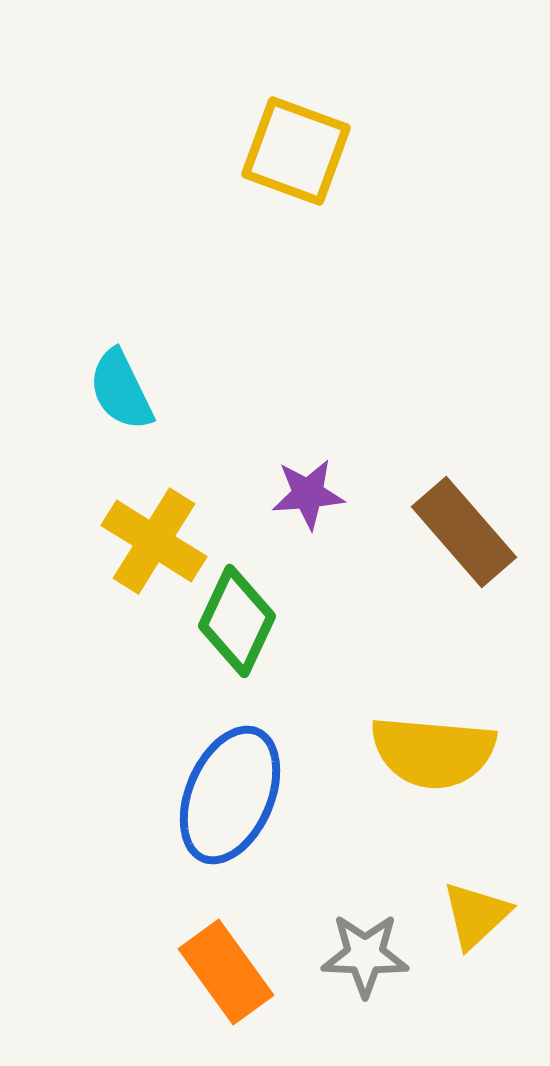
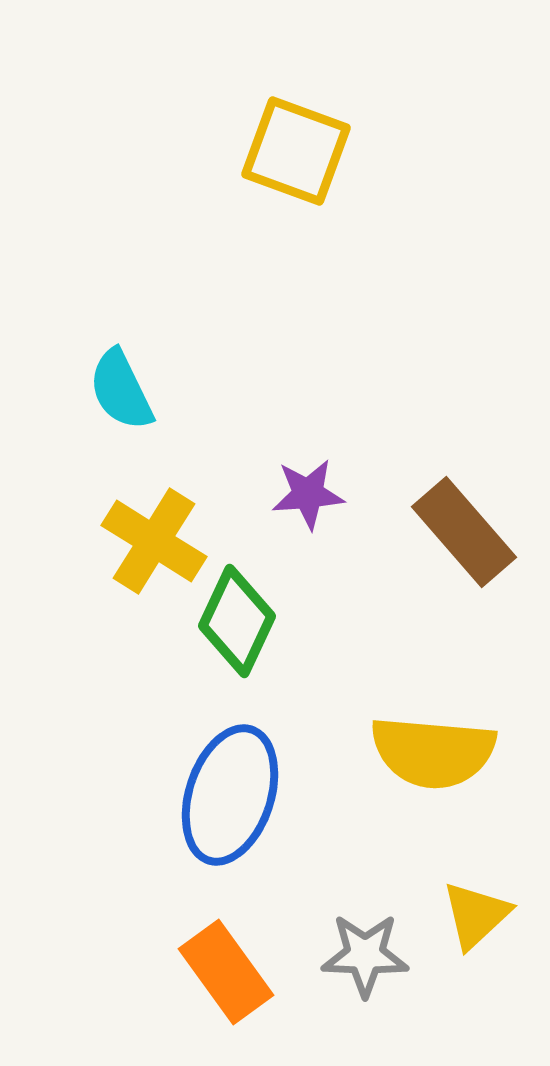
blue ellipse: rotated 5 degrees counterclockwise
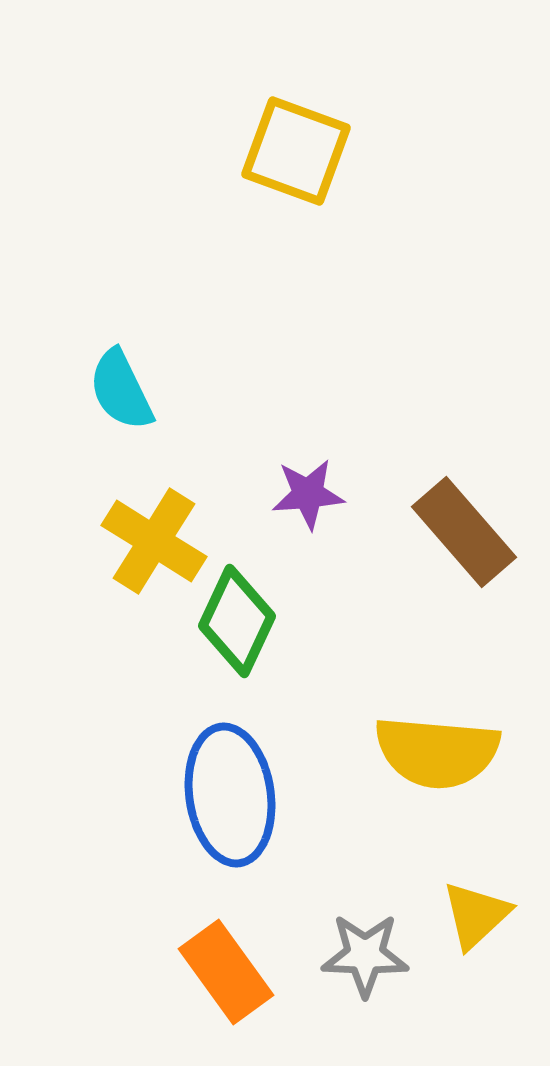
yellow semicircle: moved 4 px right
blue ellipse: rotated 26 degrees counterclockwise
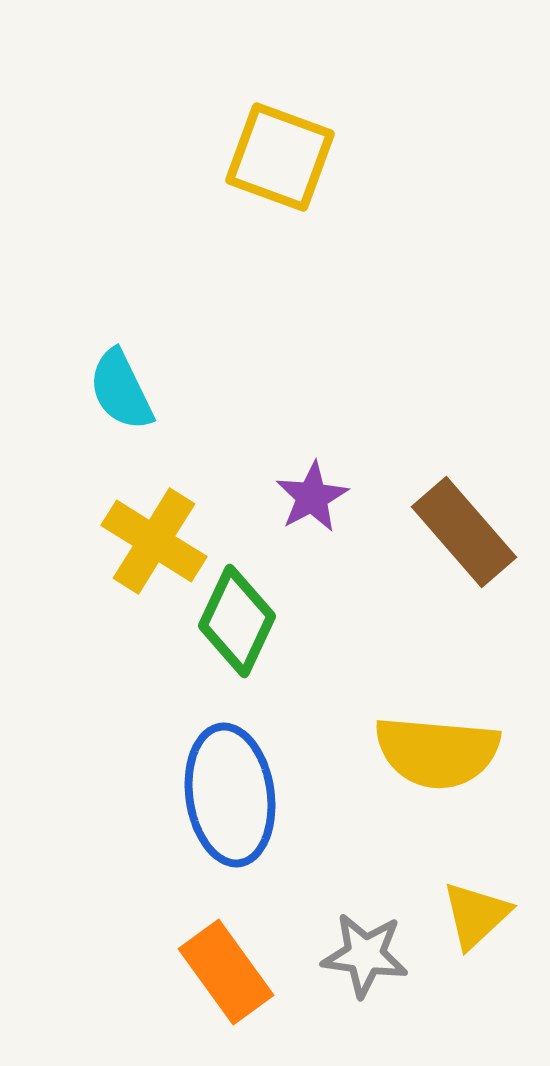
yellow square: moved 16 px left, 6 px down
purple star: moved 4 px right, 3 px down; rotated 24 degrees counterclockwise
gray star: rotated 6 degrees clockwise
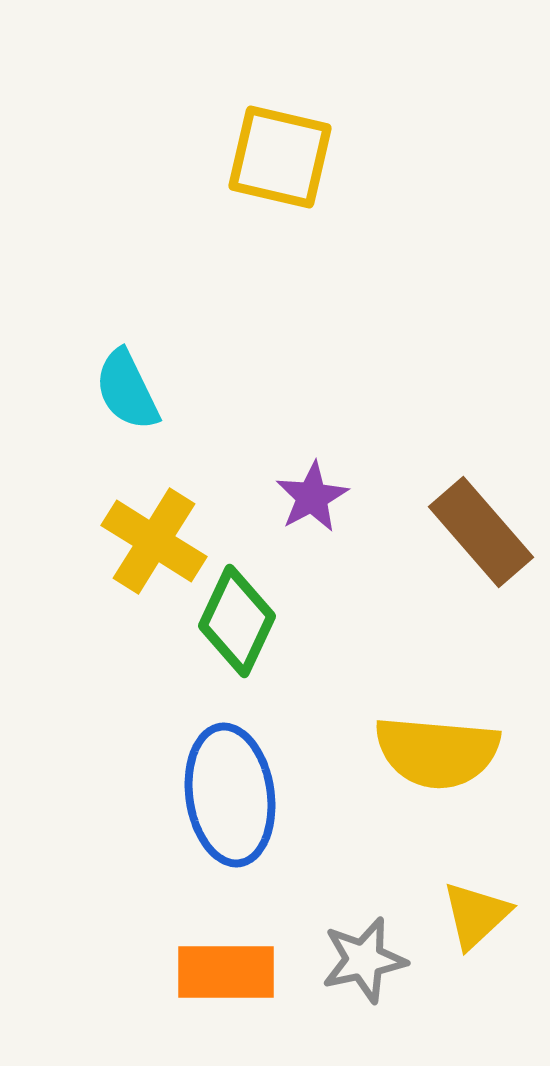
yellow square: rotated 7 degrees counterclockwise
cyan semicircle: moved 6 px right
brown rectangle: moved 17 px right
gray star: moved 1 px left, 5 px down; rotated 20 degrees counterclockwise
orange rectangle: rotated 54 degrees counterclockwise
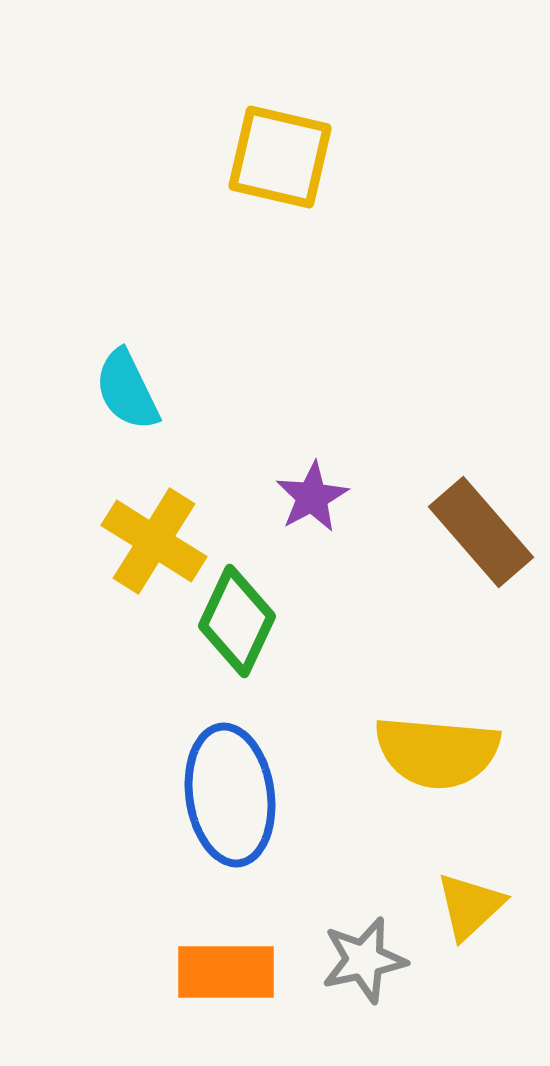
yellow triangle: moved 6 px left, 9 px up
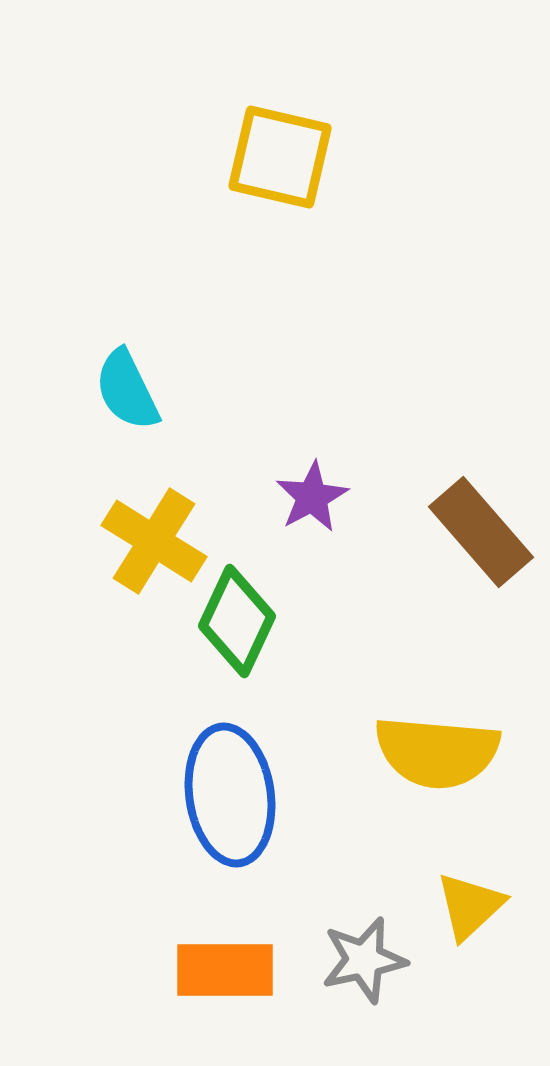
orange rectangle: moved 1 px left, 2 px up
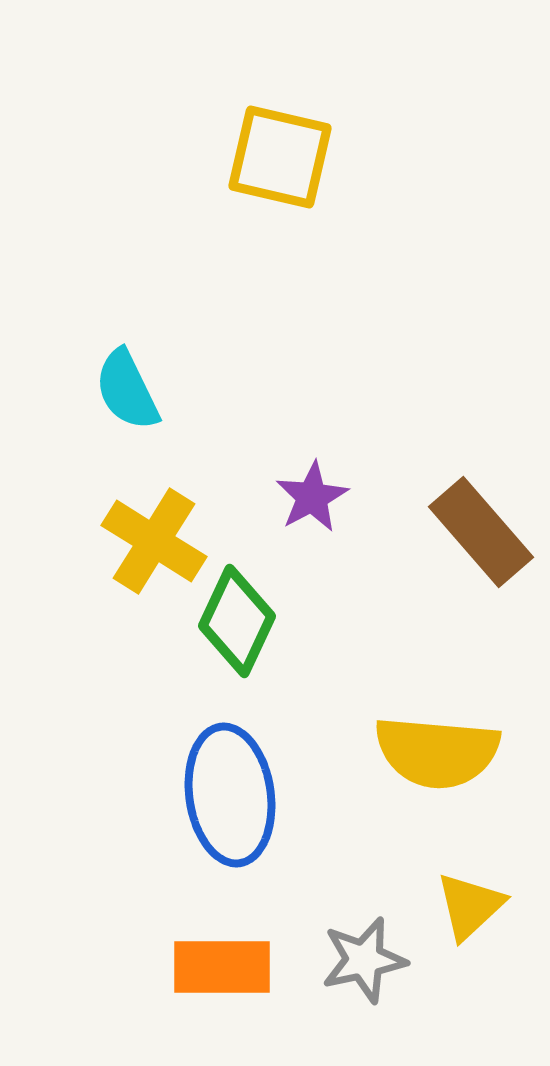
orange rectangle: moved 3 px left, 3 px up
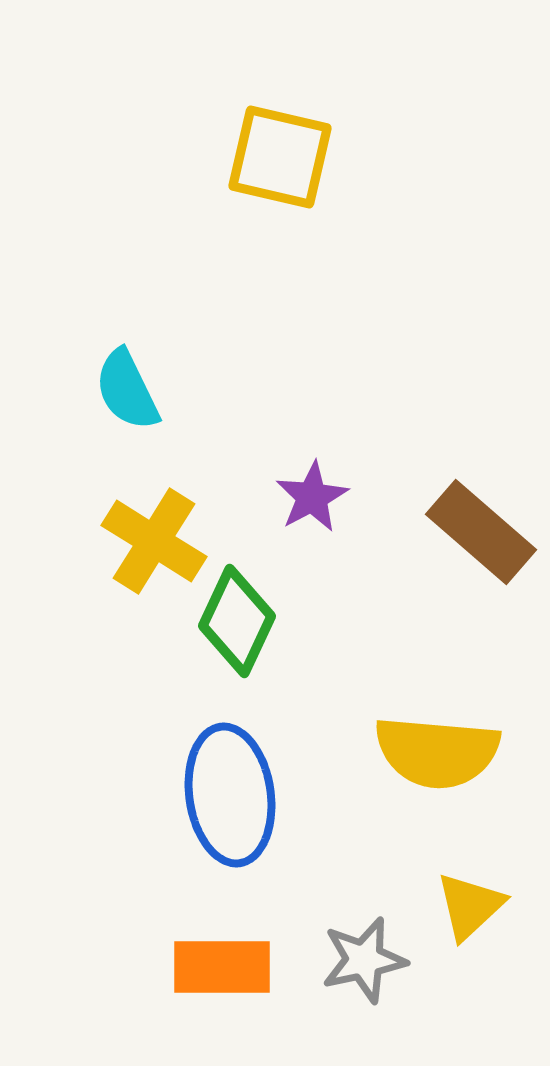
brown rectangle: rotated 8 degrees counterclockwise
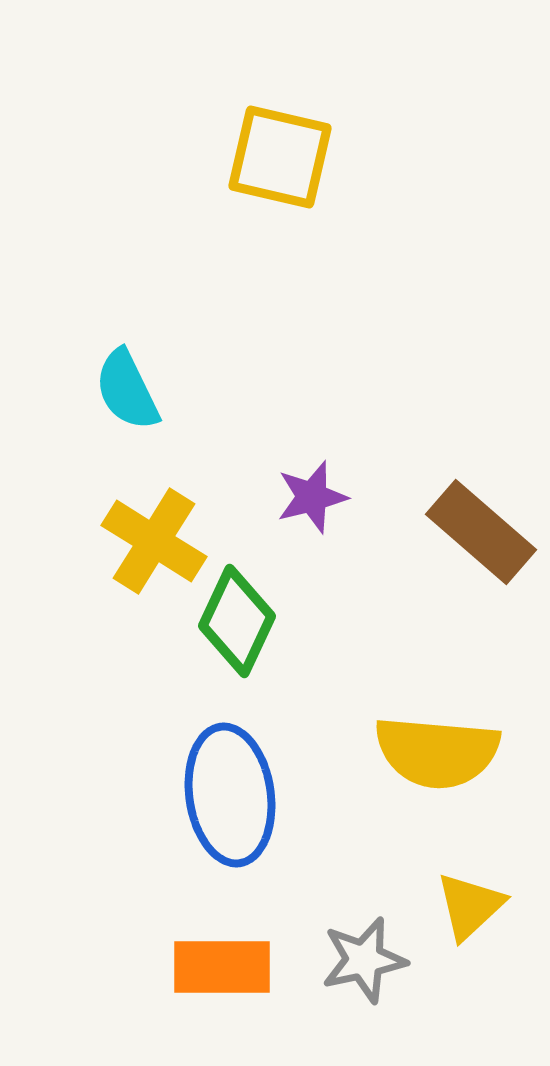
purple star: rotated 14 degrees clockwise
